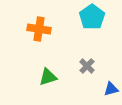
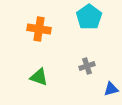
cyan pentagon: moved 3 px left
gray cross: rotated 28 degrees clockwise
green triangle: moved 9 px left; rotated 36 degrees clockwise
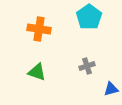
green triangle: moved 2 px left, 5 px up
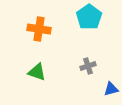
gray cross: moved 1 px right
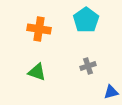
cyan pentagon: moved 3 px left, 3 px down
blue triangle: moved 3 px down
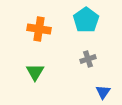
gray cross: moved 7 px up
green triangle: moved 2 px left; rotated 42 degrees clockwise
blue triangle: moved 8 px left; rotated 42 degrees counterclockwise
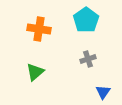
green triangle: rotated 18 degrees clockwise
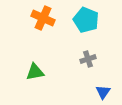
cyan pentagon: rotated 15 degrees counterclockwise
orange cross: moved 4 px right, 11 px up; rotated 15 degrees clockwise
green triangle: rotated 30 degrees clockwise
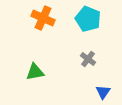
cyan pentagon: moved 2 px right, 1 px up
gray cross: rotated 35 degrees counterclockwise
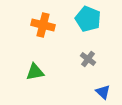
orange cross: moved 7 px down; rotated 10 degrees counterclockwise
blue triangle: rotated 21 degrees counterclockwise
